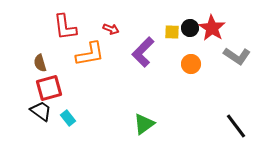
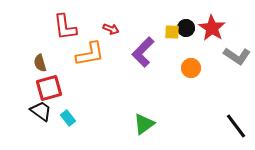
black circle: moved 4 px left
orange circle: moved 4 px down
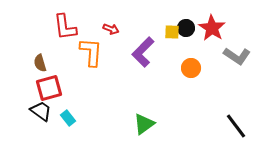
orange L-shape: moved 1 px right, 2 px up; rotated 76 degrees counterclockwise
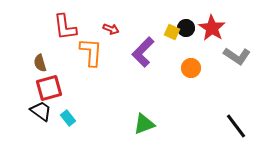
yellow square: rotated 21 degrees clockwise
green triangle: rotated 15 degrees clockwise
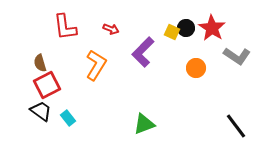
orange L-shape: moved 5 px right, 13 px down; rotated 28 degrees clockwise
orange circle: moved 5 px right
red square: moved 2 px left, 3 px up; rotated 12 degrees counterclockwise
